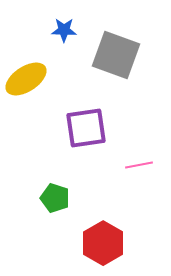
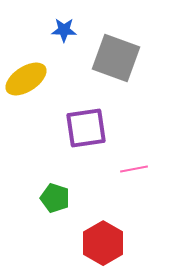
gray square: moved 3 px down
pink line: moved 5 px left, 4 px down
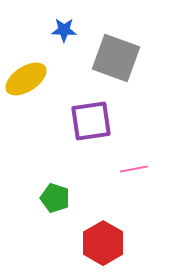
purple square: moved 5 px right, 7 px up
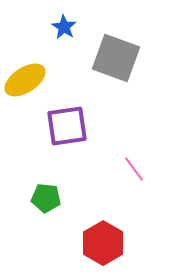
blue star: moved 3 px up; rotated 30 degrees clockwise
yellow ellipse: moved 1 px left, 1 px down
purple square: moved 24 px left, 5 px down
pink line: rotated 64 degrees clockwise
green pentagon: moved 9 px left; rotated 12 degrees counterclockwise
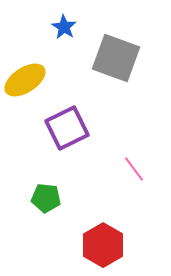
purple square: moved 2 px down; rotated 18 degrees counterclockwise
red hexagon: moved 2 px down
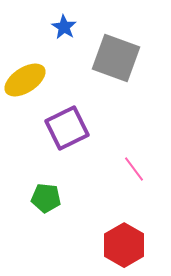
red hexagon: moved 21 px right
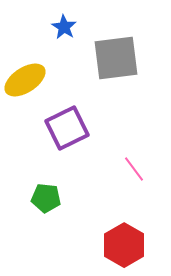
gray square: rotated 27 degrees counterclockwise
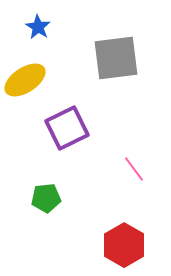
blue star: moved 26 px left
green pentagon: rotated 12 degrees counterclockwise
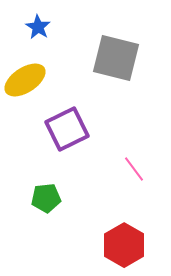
gray square: rotated 21 degrees clockwise
purple square: moved 1 px down
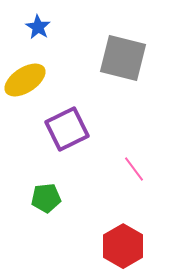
gray square: moved 7 px right
red hexagon: moved 1 px left, 1 px down
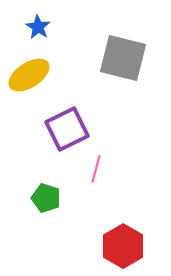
yellow ellipse: moved 4 px right, 5 px up
pink line: moved 38 px left; rotated 52 degrees clockwise
green pentagon: rotated 24 degrees clockwise
